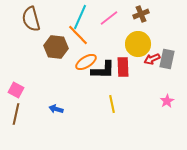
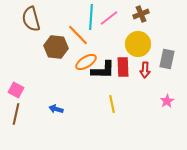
cyan line: moved 11 px right; rotated 20 degrees counterclockwise
red arrow: moved 7 px left, 11 px down; rotated 63 degrees counterclockwise
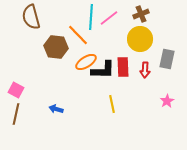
brown semicircle: moved 2 px up
yellow circle: moved 2 px right, 5 px up
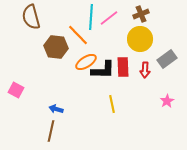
gray rectangle: rotated 42 degrees clockwise
brown line: moved 35 px right, 17 px down
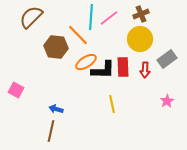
brown semicircle: rotated 60 degrees clockwise
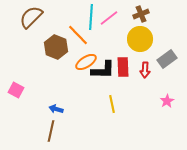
brown hexagon: rotated 15 degrees clockwise
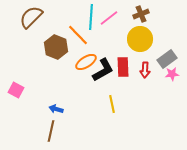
black L-shape: rotated 30 degrees counterclockwise
pink star: moved 5 px right, 27 px up; rotated 24 degrees clockwise
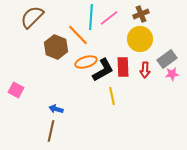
brown semicircle: moved 1 px right
orange ellipse: rotated 15 degrees clockwise
yellow line: moved 8 px up
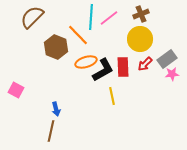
red arrow: moved 6 px up; rotated 42 degrees clockwise
blue arrow: rotated 120 degrees counterclockwise
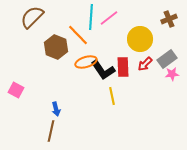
brown cross: moved 28 px right, 5 px down
black L-shape: rotated 85 degrees clockwise
